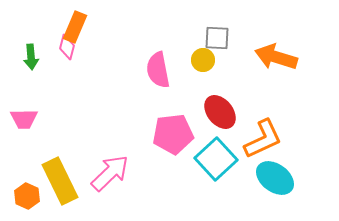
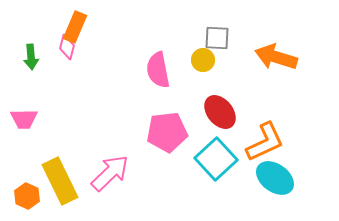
pink pentagon: moved 6 px left, 2 px up
orange L-shape: moved 2 px right, 3 px down
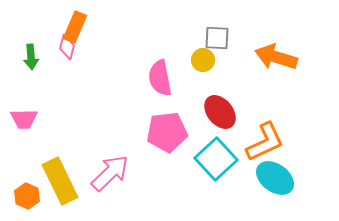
pink semicircle: moved 2 px right, 8 px down
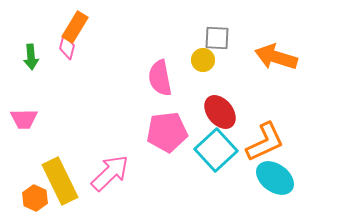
orange rectangle: rotated 8 degrees clockwise
cyan square: moved 9 px up
orange hexagon: moved 8 px right, 2 px down
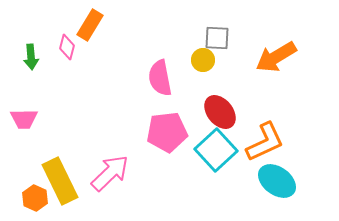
orange rectangle: moved 15 px right, 2 px up
orange arrow: rotated 48 degrees counterclockwise
cyan ellipse: moved 2 px right, 3 px down
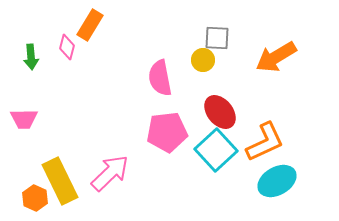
cyan ellipse: rotated 66 degrees counterclockwise
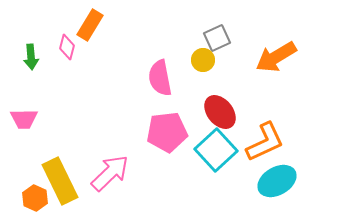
gray square: rotated 28 degrees counterclockwise
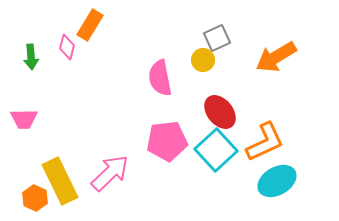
pink pentagon: moved 9 px down
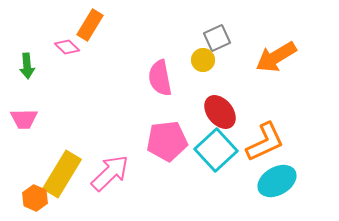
pink diamond: rotated 60 degrees counterclockwise
green arrow: moved 4 px left, 9 px down
yellow rectangle: moved 2 px right, 7 px up; rotated 57 degrees clockwise
